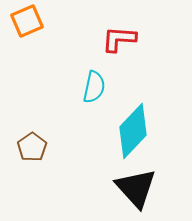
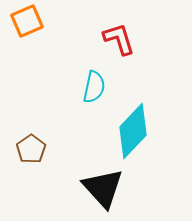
red L-shape: rotated 69 degrees clockwise
brown pentagon: moved 1 px left, 2 px down
black triangle: moved 33 px left
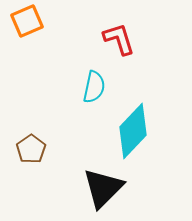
black triangle: rotated 27 degrees clockwise
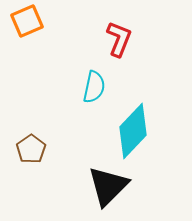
red L-shape: rotated 39 degrees clockwise
black triangle: moved 5 px right, 2 px up
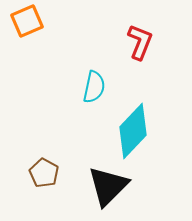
red L-shape: moved 21 px right, 3 px down
brown pentagon: moved 13 px right, 24 px down; rotated 8 degrees counterclockwise
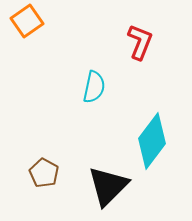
orange square: rotated 12 degrees counterclockwise
cyan diamond: moved 19 px right, 10 px down; rotated 6 degrees counterclockwise
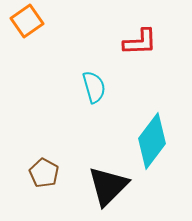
red L-shape: rotated 66 degrees clockwise
cyan semicircle: rotated 28 degrees counterclockwise
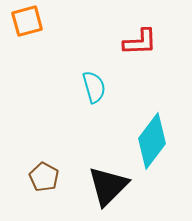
orange square: rotated 20 degrees clockwise
brown pentagon: moved 4 px down
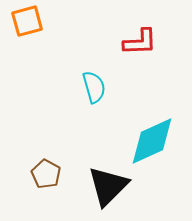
cyan diamond: rotated 28 degrees clockwise
brown pentagon: moved 2 px right, 3 px up
